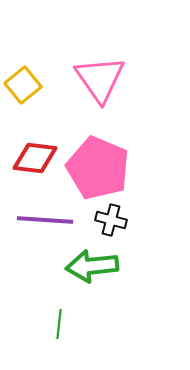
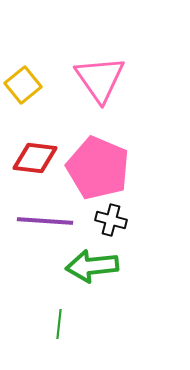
purple line: moved 1 px down
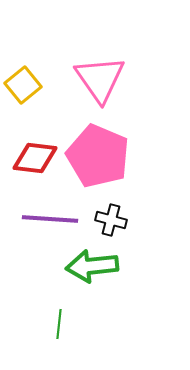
pink pentagon: moved 12 px up
purple line: moved 5 px right, 2 px up
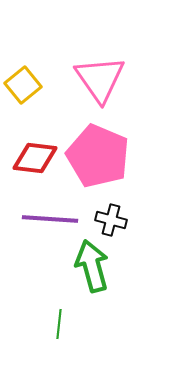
green arrow: rotated 81 degrees clockwise
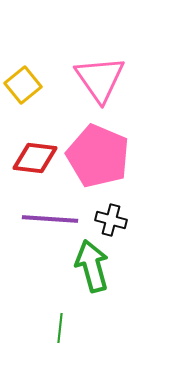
green line: moved 1 px right, 4 px down
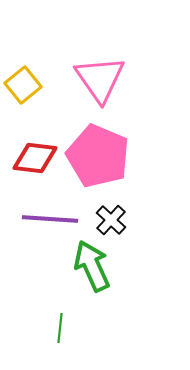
black cross: rotated 28 degrees clockwise
green arrow: rotated 9 degrees counterclockwise
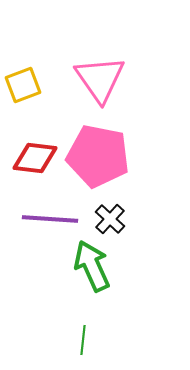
yellow square: rotated 18 degrees clockwise
pink pentagon: rotated 12 degrees counterclockwise
black cross: moved 1 px left, 1 px up
green line: moved 23 px right, 12 px down
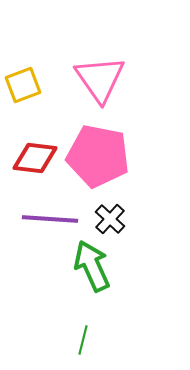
green line: rotated 8 degrees clockwise
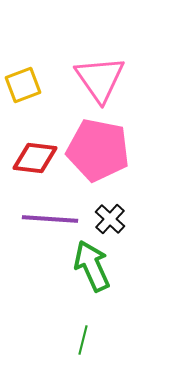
pink pentagon: moved 6 px up
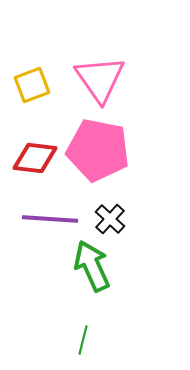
yellow square: moved 9 px right
